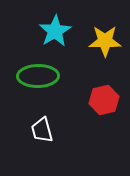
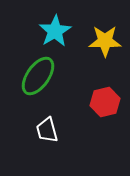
green ellipse: rotated 54 degrees counterclockwise
red hexagon: moved 1 px right, 2 px down
white trapezoid: moved 5 px right
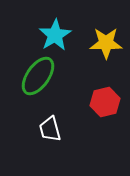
cyan star: moved 4 px down
yellow star: moved 1 px right, 2 px down
white trapezoid: moved 3 px right, 1 px up
